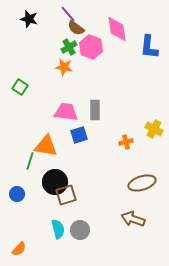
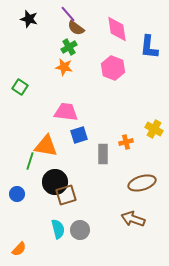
pink hexagon: moved 22 px right, 21 px down
gray rectangle: moved 8 px right, 44 px down
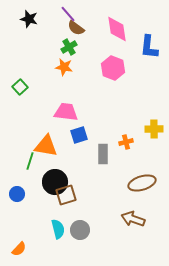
green square: rotated 14 degrees clockwise
yellow cross: rotated 30 degrees counterclockwise
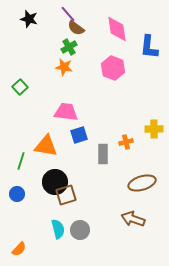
green line: moved 9 px left
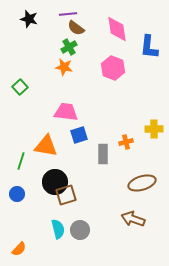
purple line: rotated 54 degrees counterclockwise
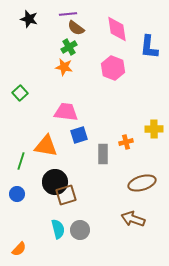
green square: moved 6 px down
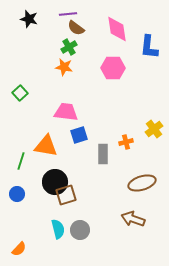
pink hexagon: rotated 20 degrees counterclockwise
yellow cross: rotated 36 degrees counterclockwise
